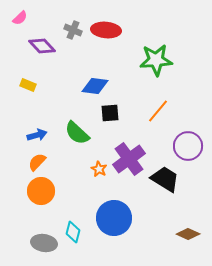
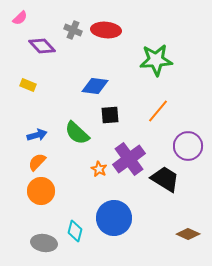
black square: moved 2 px down
cyan diamond: moved 2 px right, 1 px up
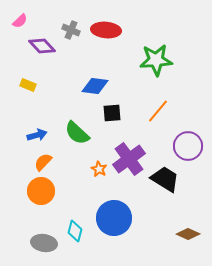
pink semicircle: moved 3 px down
gray cross: moved 2 px left
black square: moved 2 px right, 2 px up
orange semicircle: moved 6 px right
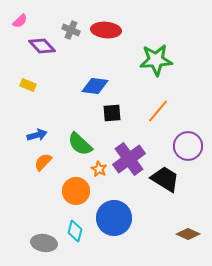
green semicircle: moved 3 px right, 11 px down
orange circle: moved 35 px right
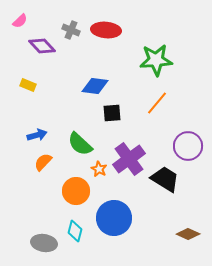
orange line: moved 1 px left, 8 px up
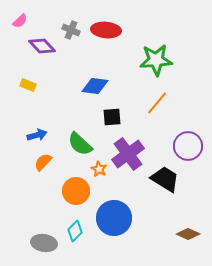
black square: moved 4 px down
purple cross: moved 1 px left, 5 px up
cyan diamond: rotated 30 degrees clockwise
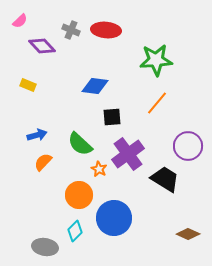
orange circle: moved 3 px right, 4 px down
gray ellipse: moved 1 px right, 4 px down
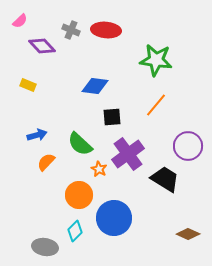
green star: rotated 12 degrees clockwise
orange line: moved 1 px left, 2 px down
orange semicircle: moved 3 px right
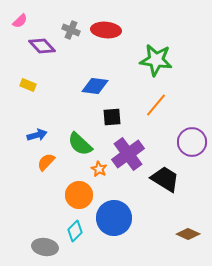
purple circle: moved 4 px right, 4 px up
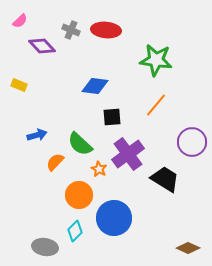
yellow rectangle: moved 9 px left
orange semicircle: moved 9 px right
brown diamond: moved 14 px down
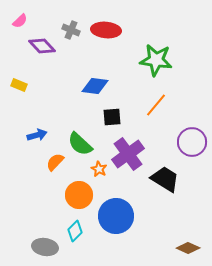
blue circle: moved 2 px right, 2 px up
